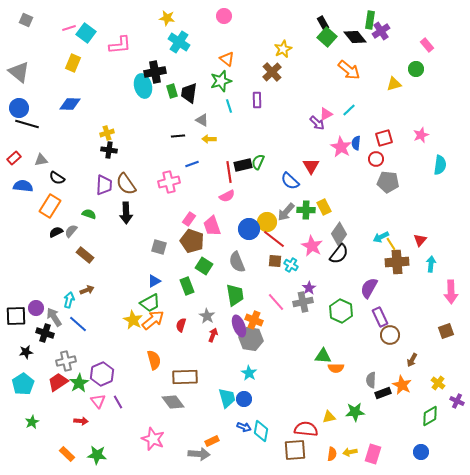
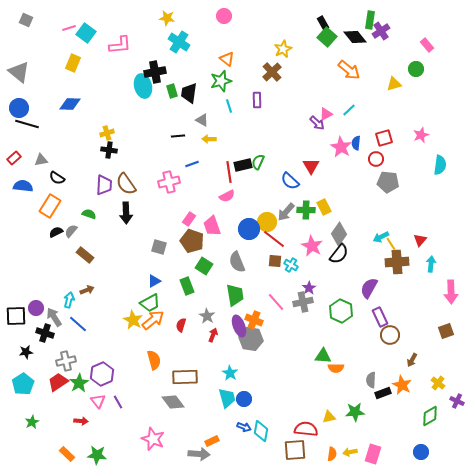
cyan star at (249, 373): moved 19 px left
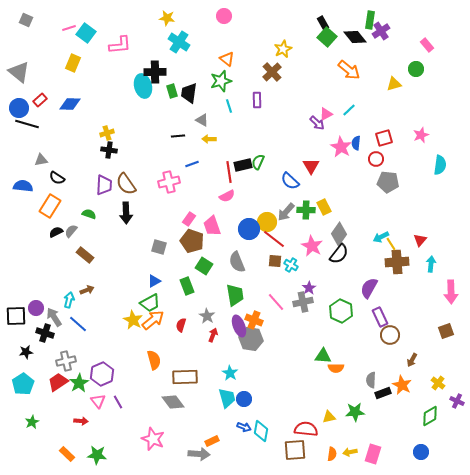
black cross at (155, 72): rotated 10 degrees clockwise
red rectangle at (14, 158): moved 26 px right, 58 px up
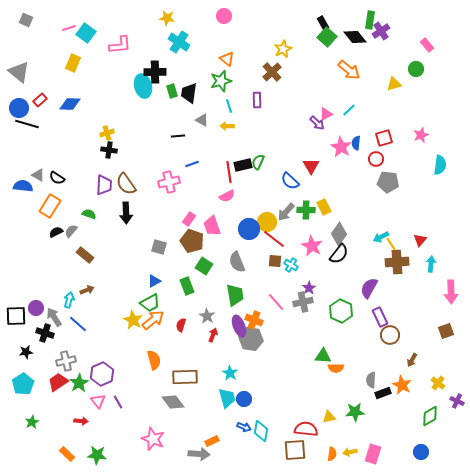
yellow arrow at (209, 139): moved 18 px right, 13 px up
gray triangle at (41, 160): moved 3 px left, 15 px down; rotated 40 degrees clockwise
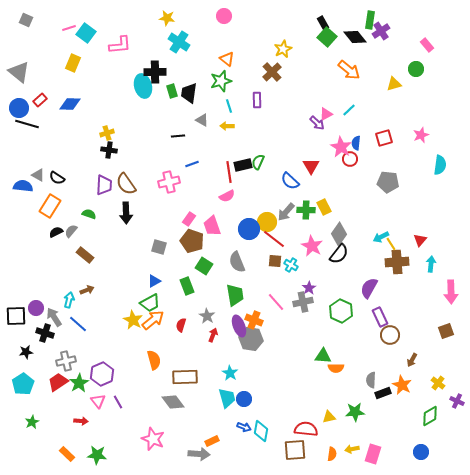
red circle at (376, 159): moved 26 px left
yellow arrow at (350, 452): moved 2 px right, 3 px up
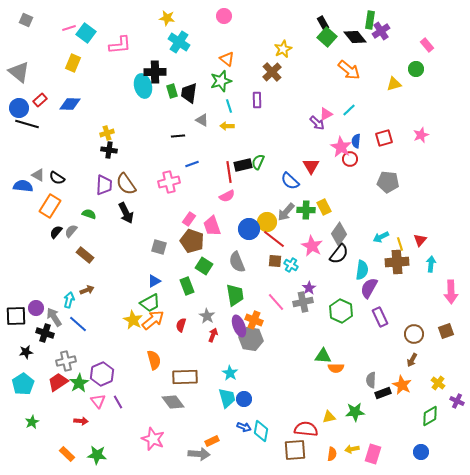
blue semicircle at (356, 143): moved 2 px up
cyan semicircle at (440, 165): moved 78 px left, 105 px down
black arrow at (126, 213): rotated 25 degrees counterclockwise
black semicircle at (56, 232): rotated 24 degrees counterclockwise
yellow line at (391, 244): moved 9 px right; rotated 16 degrees clockwise
brown circle at (390, 335): moved 24 px right, 1 px up
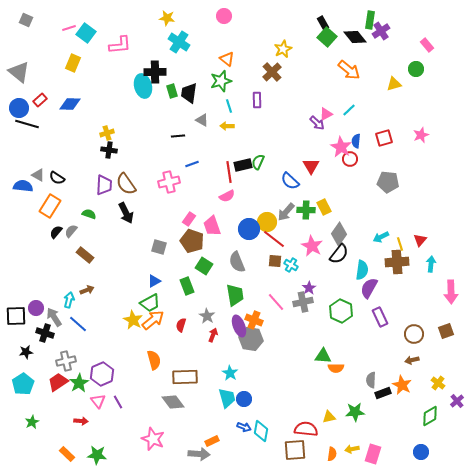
brown arrow at (412, 360): rotated 48 degrees clockwise
purple cross at (457, 401): rotated 24 degrees clockwise
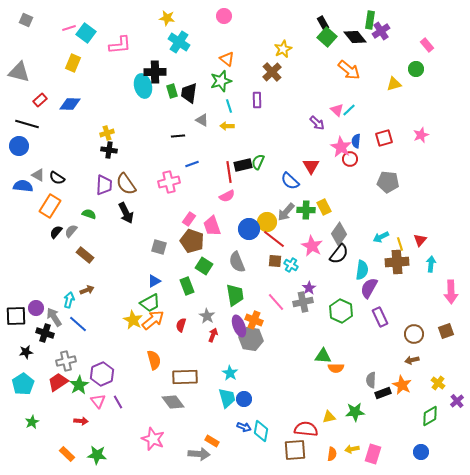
gray triangle at (19, 72): rotated 25 degrees counterclockwise
blue circle at (19, 108): moved 38 px down
pink triangle at (326, 114): moved 11 px right, 4 px up; rotated 48 degrees counterclockwise
green star at (79, 383): moved 2 px down
orange rectangle at (212, 441): rotated 56 degrees clockwise
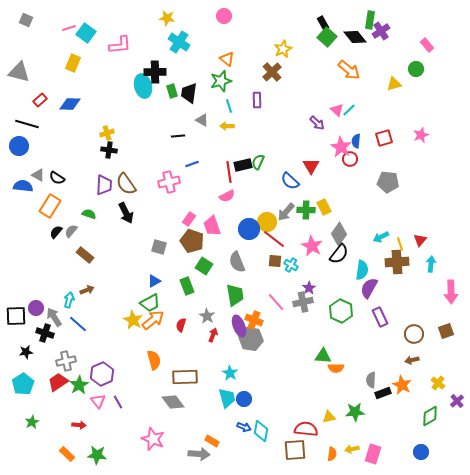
red arrow at (81, 421): moved 2 px left, 4 px down
